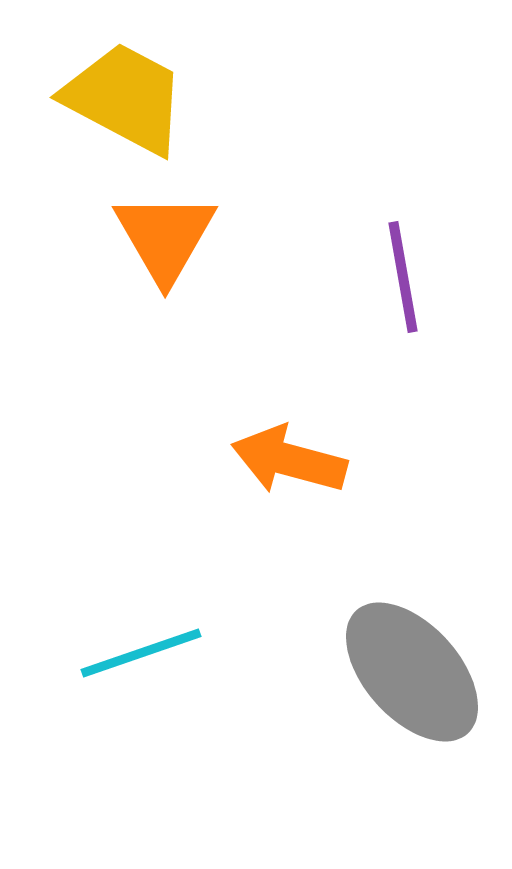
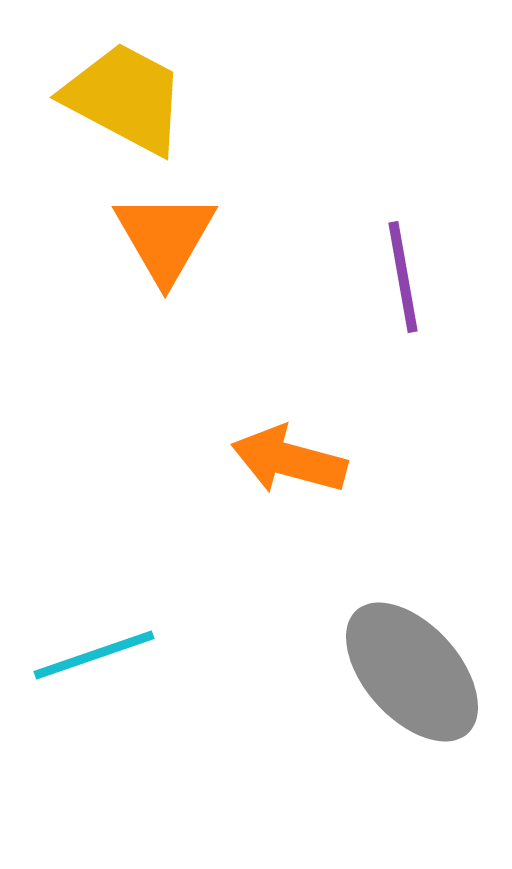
cyan line: moved 47 px left, 2 px down
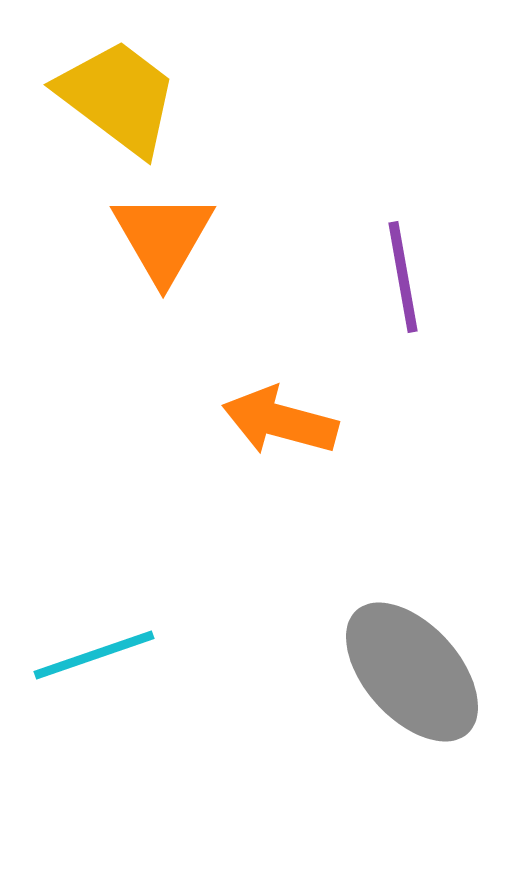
yellow trapezoid: moved 7 px left, 1 px up; rotated 9 degrees clockwise
orange triangle: moved 2 px left
orange arrow: moved 9 px left, 39 px up
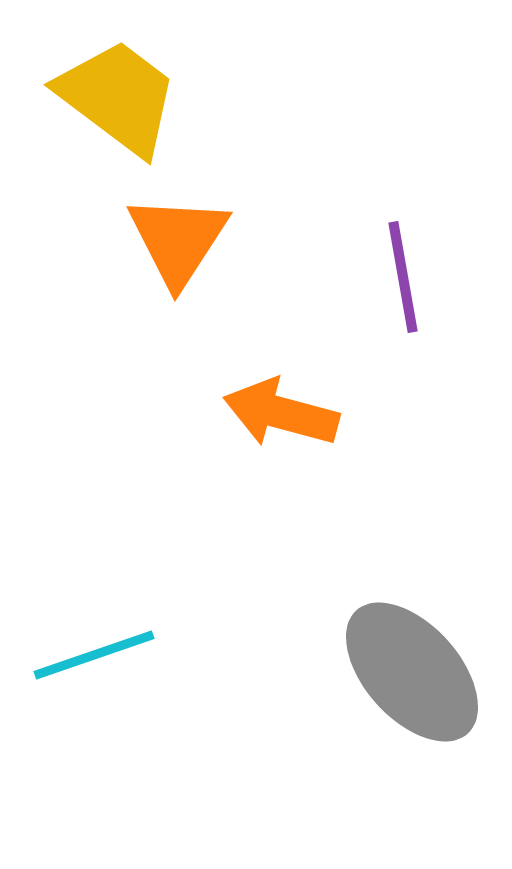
orange triangle: moved 15 px right, 3 px down; rotated 3 degrees clockwise
orange arrow: moved 1 px right, 8 px up
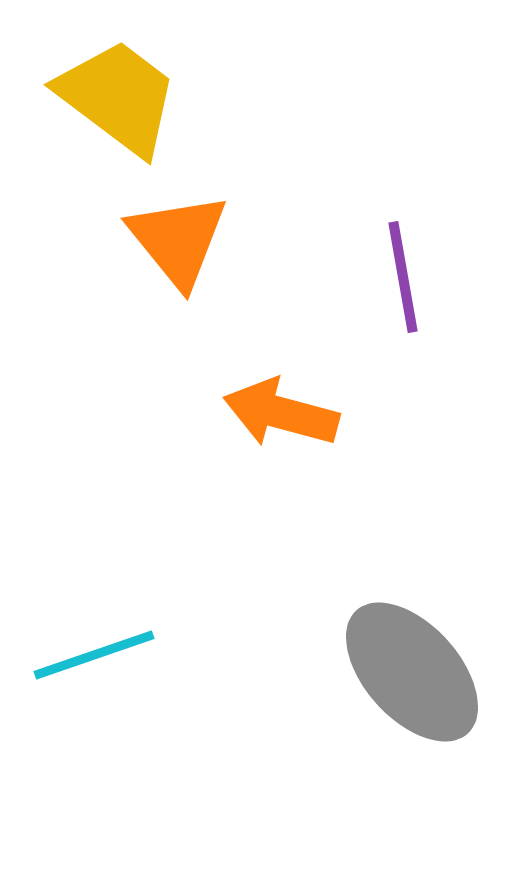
orange triangle: rotated 12 degrees counterclockwise
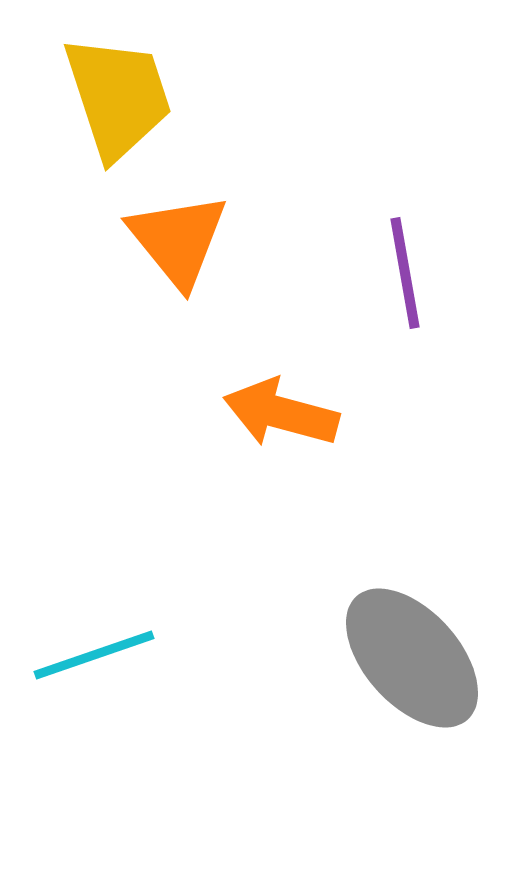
yellow trapezoid: rotated 35 degrees clockwise
purple line: moved 2 px right, 4 px up
gray ellipse: moved 14 px up
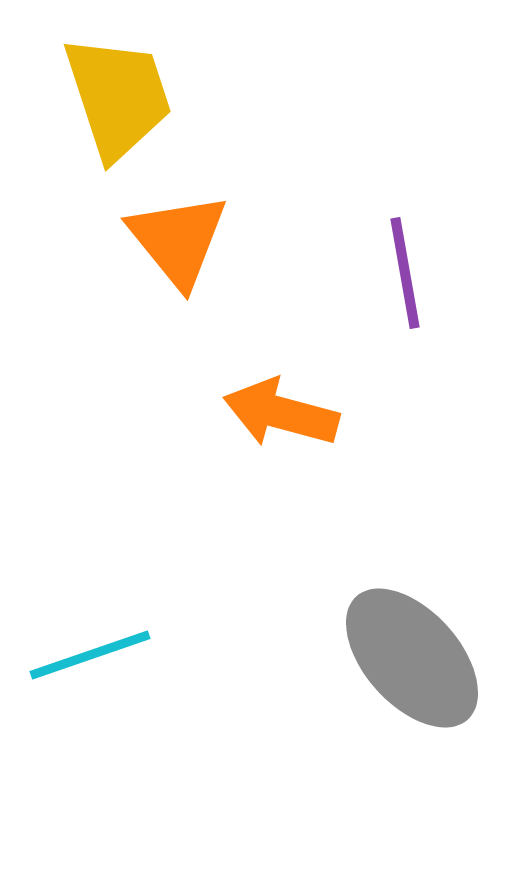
cyan line: moved 4 px left
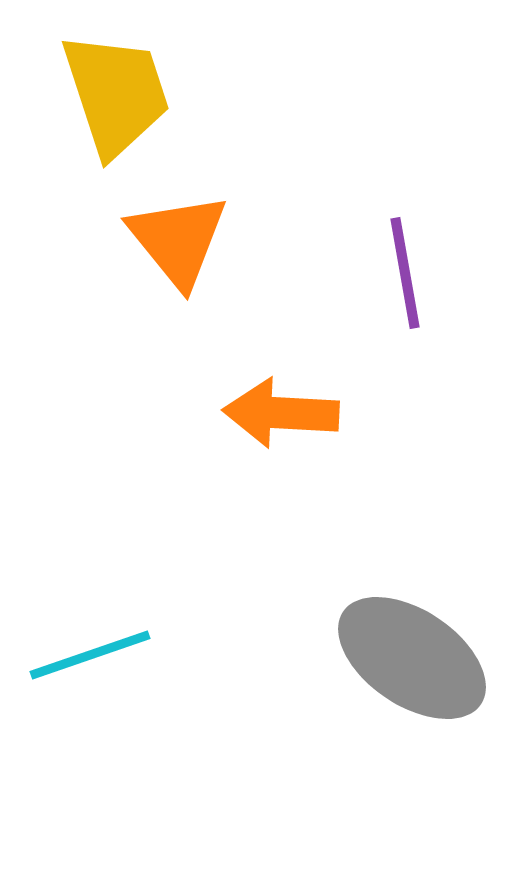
yellow trapezoid: moved 2 px left, 3 px up
orange arrow: rotated 12 degrees counterclockwise
gray ellipse: rotated 14 degrees counterclockwise
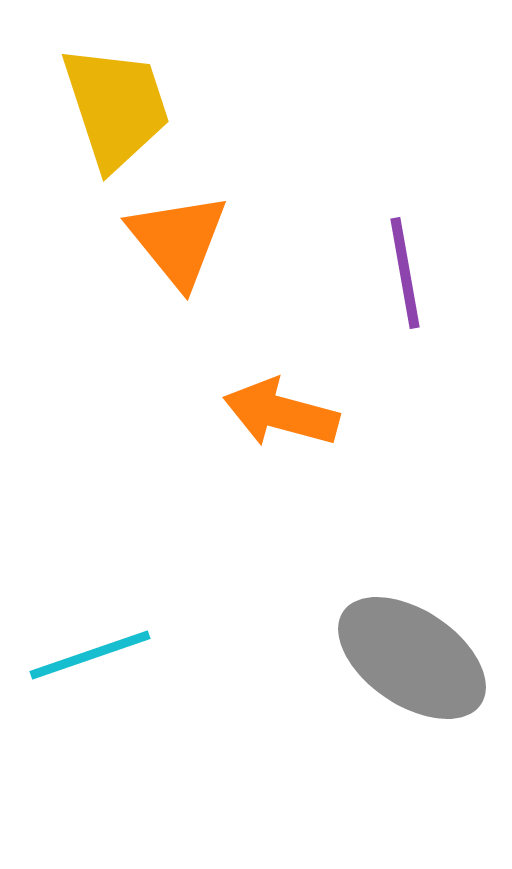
yellow trapezoid: moved 13 px down
orange arrow: rotated 12 degrees clockwise
